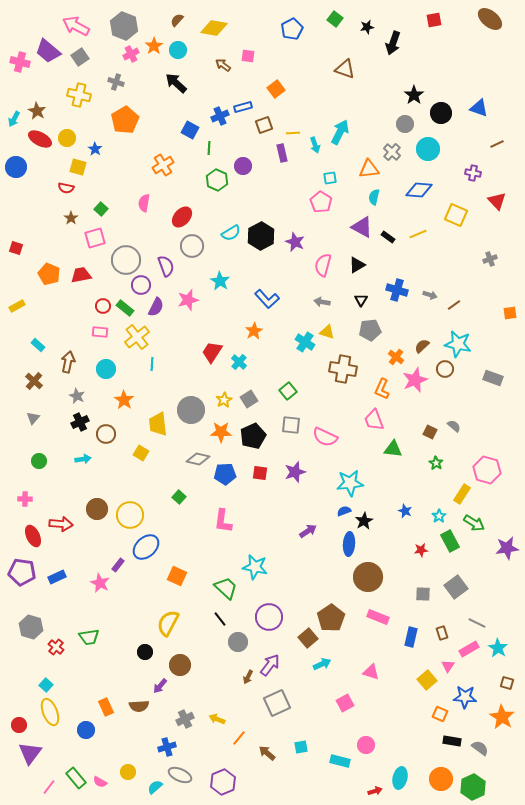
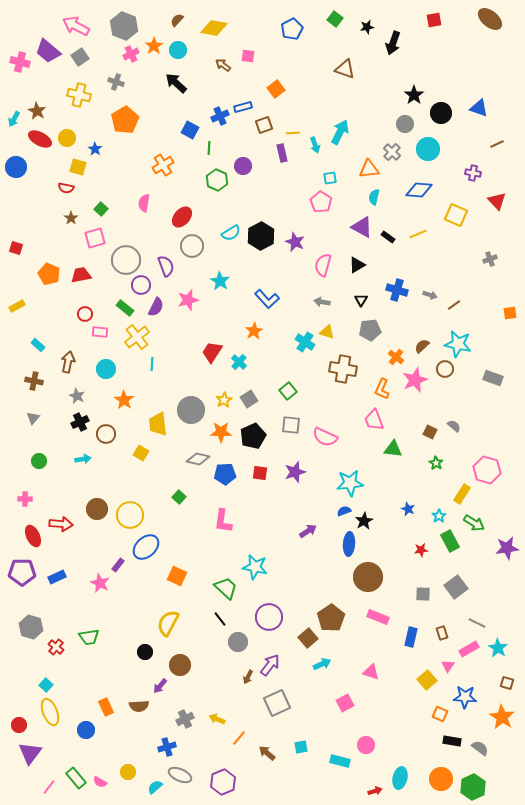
red circle at (103, 306): moved 18 px left, 8 px down
brown cross at (34, 381): rotated 30 degrees counterclockwise
blue star at (405, 511): moved 3 px right, 2 px up
purple pentagon at (22, 572): rotated 8 degrees counterclockwise
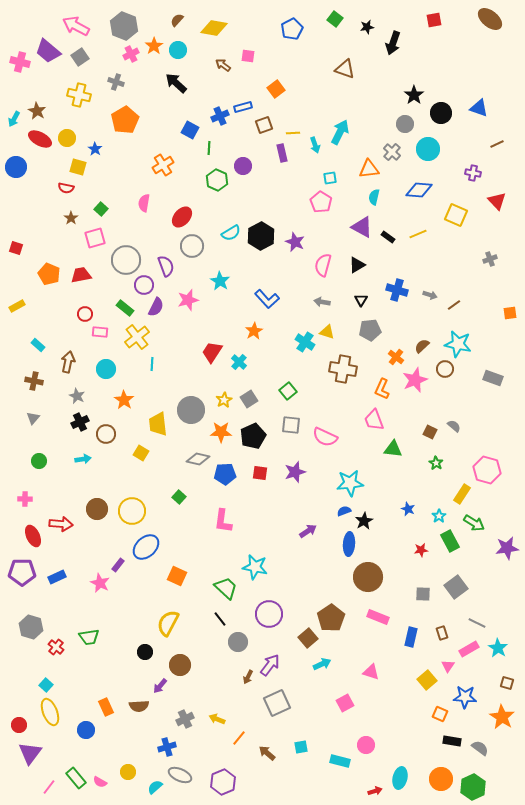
purple circle at (141, 285): moved 3 px right
yellow circle at (130, 515): moved 2 px right, 4 px up
purple circle at (269, 617): moved 3 px up
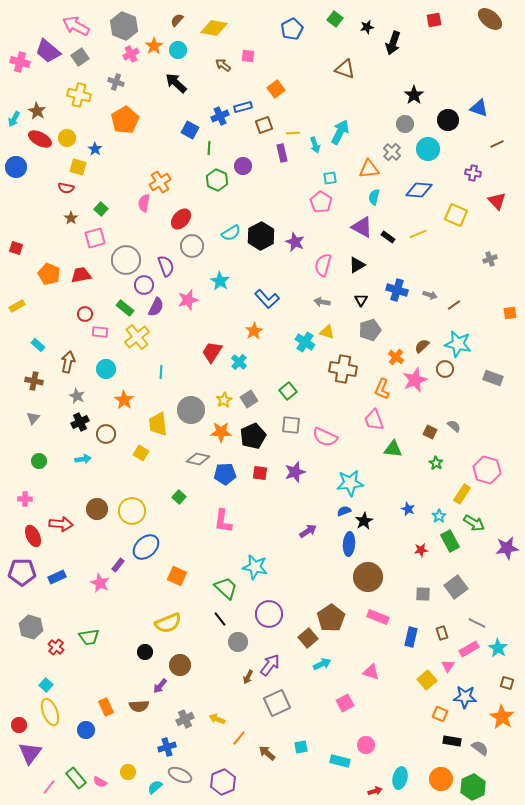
black circle at (441, 113): moved 7 px right, 7 px down
orange cross at (163, 165): moved 3 px left, 17 px down
red ellipse at (182, 217): moved 1 px left, 2 px down
gray pentagon at (370, 330): rotated 10 degrees counterclockwise
cyan line at (152, 364): moved 9 px right, 8 px down
yellow semicircle at (168, 623): rotated 140 degrees counterclockwise
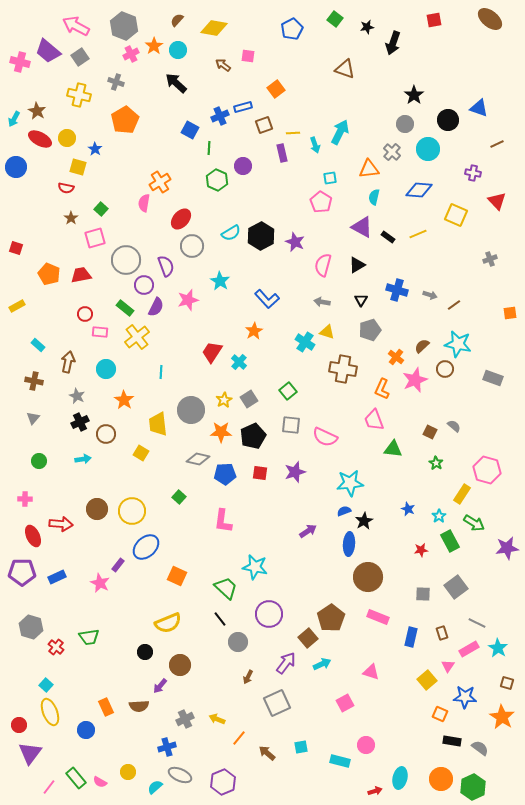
purple arrow at (270, 665): moved 16 px right, 2 px up
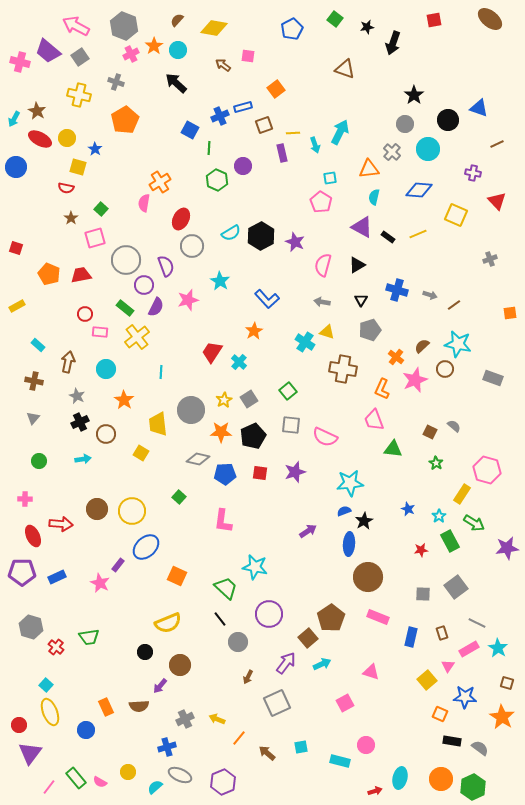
red ellipse at (181, 219): rotated 15 degrees counterclockwise
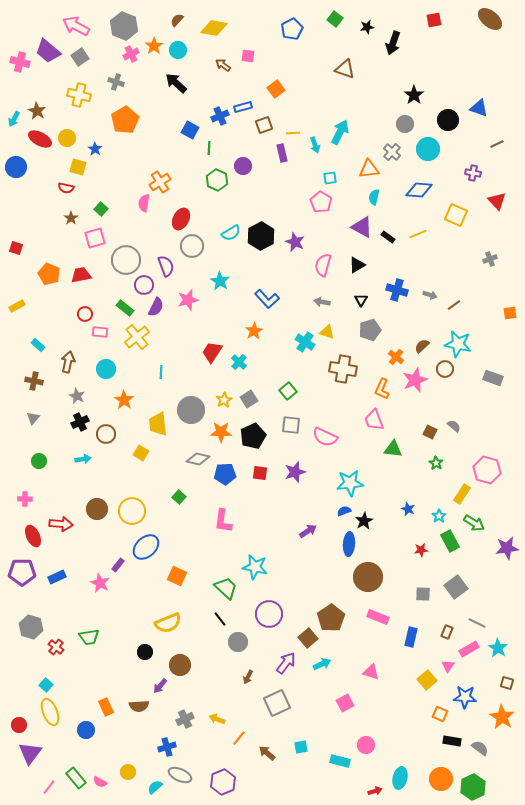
brown rectangle at (442, 633): moved 5 px right, 1 px up; rotated 40 degrees clockwise
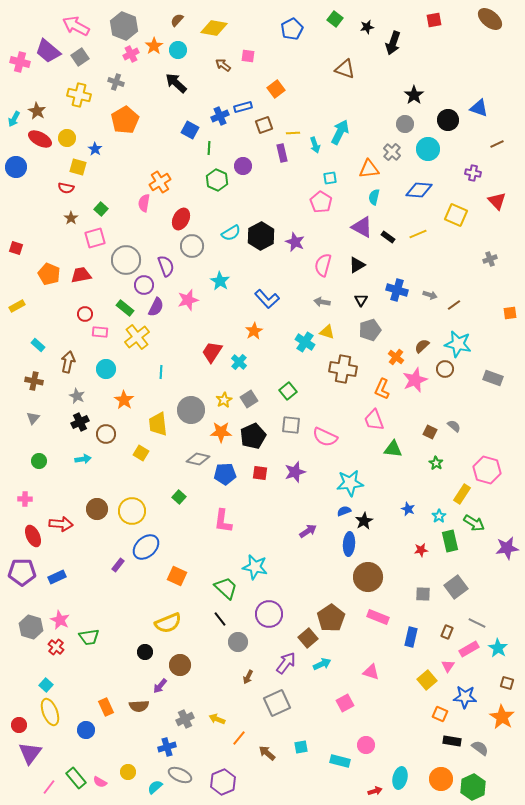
green rectangle at (450, 541): rotated 15 degrees clockwise
pink star at (100, 583): moved 40 px left, 37 px down
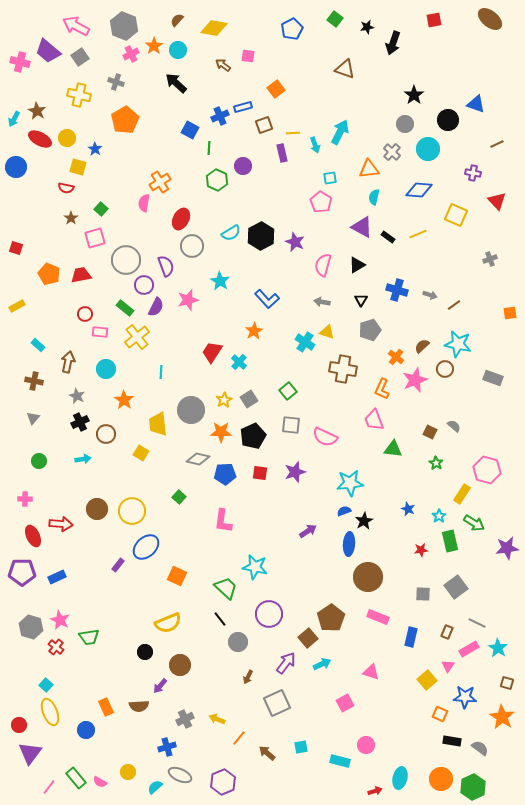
blue triangle at (479, 108): moved 3 px left, 4 px up
